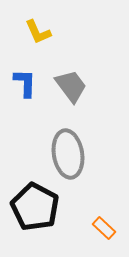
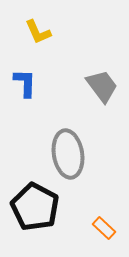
gray trapezoid: moved 31 px right
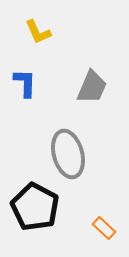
gray trapezoid: moved 10 px left, 1 px down; rotated 60 degrees clockwise
gray ellipse: rotated 6 degrees counterclockwise
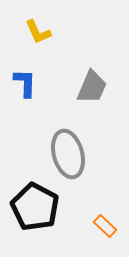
orange rectangle: moved 1 px right, 2 px up
